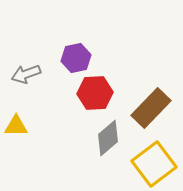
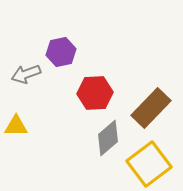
purple hexagon: moved 15 px left, 6 px up
yellow square: moved 5 px left
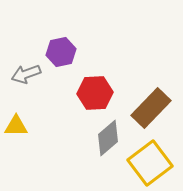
yellow square: moved 1 px right, 1 px up
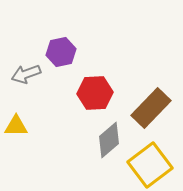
gray diamond: moved 1 px right, 2 px down
yellow square: moved 2 px down
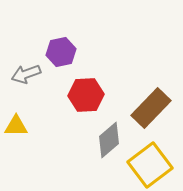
red hexagon: moved 9 px left, 2 px down
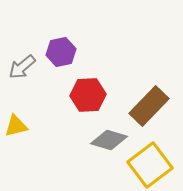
gray arrow: moved 4 px left, 7 px up; rotated 20 degrees counterclockwise
red hexagon: moved 2 px right
brown rectangle: moved 2 px left, 2 px up
yellow triangle: rotated 15 degrees counterclockwise
gray diamond: rotated 57 degrees clockwise
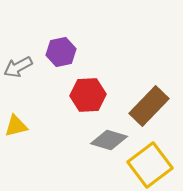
gray arrow: moved 4 px left; rotated 12 degrees clockwise
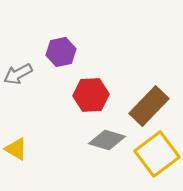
gray arrow: moved 7 px down
red hexagon: moved 3 px right
yellow triangle: moved 23 px down; rotated 45 degrees clockwise
gray diamond: moved 2 px left
yellow square: moved 7 px right, 11 px up
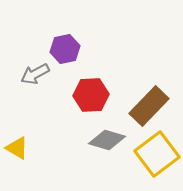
purple hexagon: moved 4 px right, 3 px up
gray arrow: moved 17 px right
yellow triangle: moved 1 px right, 1 px up
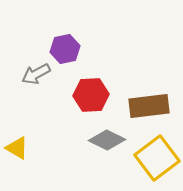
gray arrow: moved 1 px right
brown rectangle: rotated 39 degrees clockwise
gray diamond: rotated 9 degrees clockwise
yellow square: moved 4 px down
